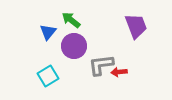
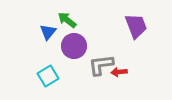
green arrow: moved 4 px left
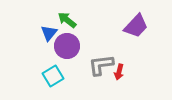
purple trapezoid: rotated 64 degrees clockwise
blue triangle: moved 1 px right, 1 px down
purple circle: moved 7 px left
red arrow: rotated 70 degrees counterclockwise
cyan square: moved 5 px right
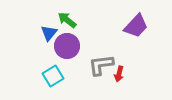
red arrow: moved 2 px down
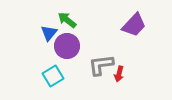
purple trapezoid: moved 2 px left, 1 px up
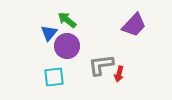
cyan square: moved 1 px right, 1 px down; rotated 25 degrees clockwise
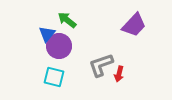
blue triangle: moved 2 px left, 1 px down
purple circle: moved 8 px left
gray L-shape: rotated 12 degrees counterclockwise
cyan square: rotated 20 degrees clockwise
